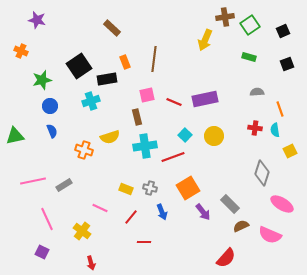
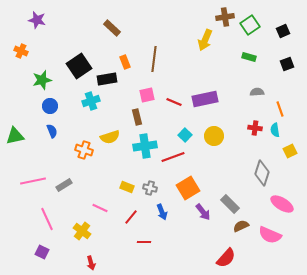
yellow rectangle at (126, 189): moved 1 px right, 2 px up
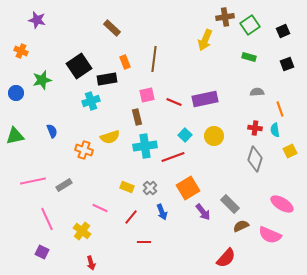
blue circle at (50, 106): moved 34 px left, 13 px up
gray diamond at (262, 173): moved 7 px left, 14 px up
gray cross at (150, 188): rotated 32 degrees clockwise
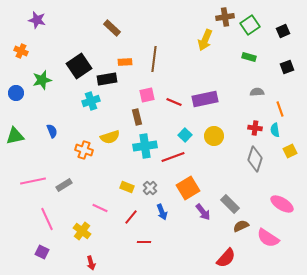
orange rectangle at (125, 62): rotated 72 degrees counterclockwise
black square at (287, 64): moved 3 px down
pink semicircle at (270, 235): moved 2 px left, 3 px down; rotated 10 degrees clockwise
